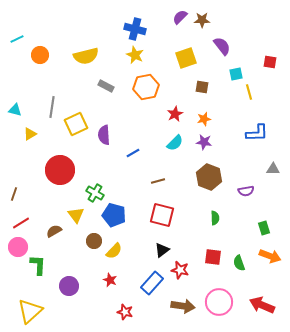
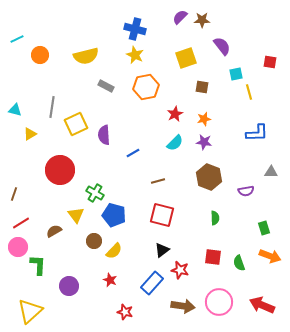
gray triangle at (273, 169): moved 2 px left, 3 px down
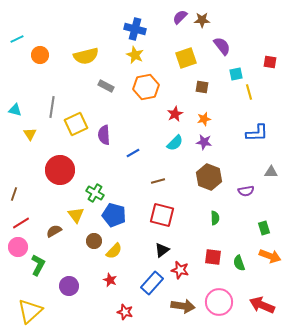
yellow triangle at (30, 134): rotated 32 degrees counterclockwise
green L-shape at (38, 265): rotated 25 degrees clockwise
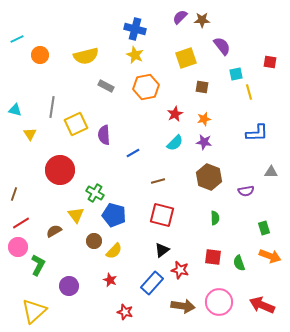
yellow triangle at (30, 311): moved 4 px right
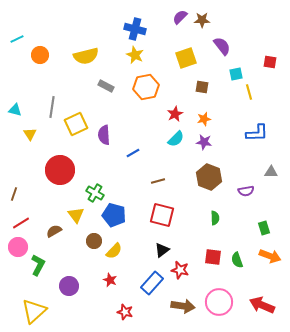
cyan semicircle at (175, 143): moved 1 px right, 4 px up
green semicircle at (239, 263): moved 2 px left, 3 px up
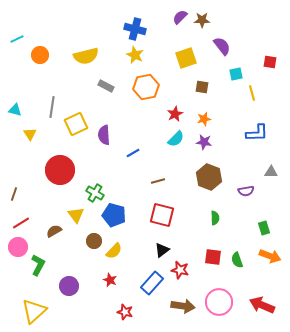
yellow line at (249, 92): moved 3 px right, 1 px down
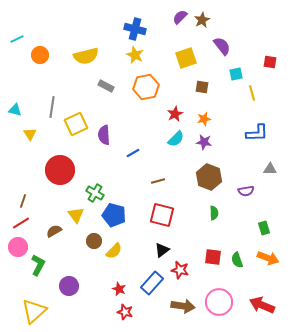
brown star at (202, 20): rotated 28 degrees counterclockwise
gray triangle at (271, 172): moved 1 px left, 3 px up
brown line at (14, 194): moved 9 px right, 7 px down
green semicircle at (215, 218): moved 1 px left, 5 px up
orange arrow at (270, 256): moved 2 px left, 2 px down
red star at (110, 280): moved 9 px right, 9 px down
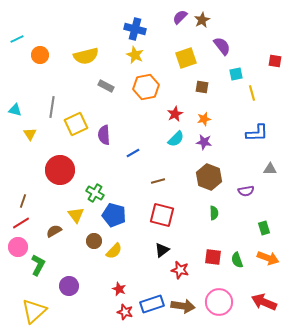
red square at (270, 62): moved 5 px right, 1 px up
blue rectangle at (152, 283): moved 21 px down; rotated 30 degrees clockwise
red arrow at (262, 305): moved 2 px right, 3 px up
